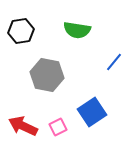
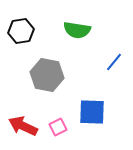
blue square: rotated 36 degrees clockwise
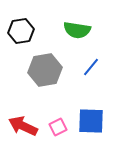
blue line: moved 23 px left, 5 px down
gray hexagon: moved 2 px left, 5 px up; rotated 20 degrees counterclockwise
blue square: moved 1 px left, 9 px down
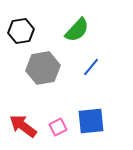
green semicircle: rotated 56 degrees counterclockwise
gray hexagon: moved 2 px left, 2 px up
blue square: rotated 8 degrees counterclockwise
red arrow: rotated 12 degrees clockwise
